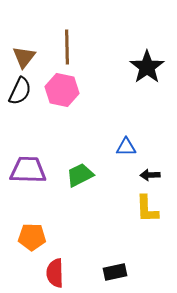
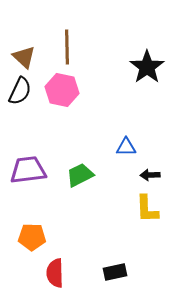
brown triangle: rotated 25 degrees counterclockwise
purple trapezoid: rotated 9 degrees counterclockwise
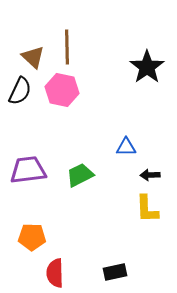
brown triangle: moved 9 px right
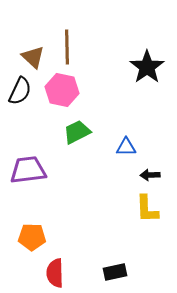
green trapezoid: moved 3 px left, 43 px up
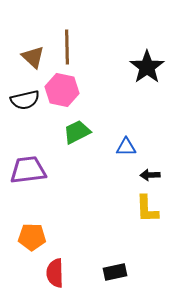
black semicircle: moved 5 px right, 9 px down; rotated 52 degrees clockwise
